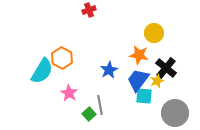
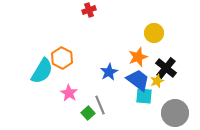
orange star: moved 1 px left, 2 px down; rotated 30 degrees counterclockwise
blue star: moved 2 px down
blue trapezoid: rotated 90 degrees clockwise
gray line: rotated 12 degrees counterclockwise
green square: moved 1 px left, 1 px up
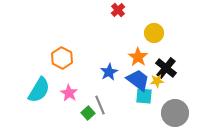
red cross: moved 29 px right; rotated 24 degrees counterclockwise
orange star: rotated 18 degrees counterclockwise
cyan semicircle: moved 3 px left, 19 px down
yellow star: rotated 16 degrees clockwise
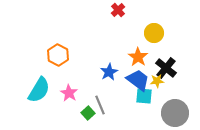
orange hexagon: moved 4 px left, 3 px up
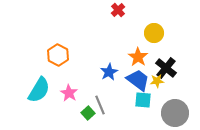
cyan square: moved 1 px left, 4 px down
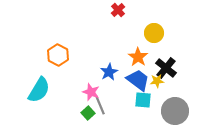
pink star: moved 22 px right, 1 px up; rotated 12 degrees counterclockwise
gray circle: moved 2 px up
